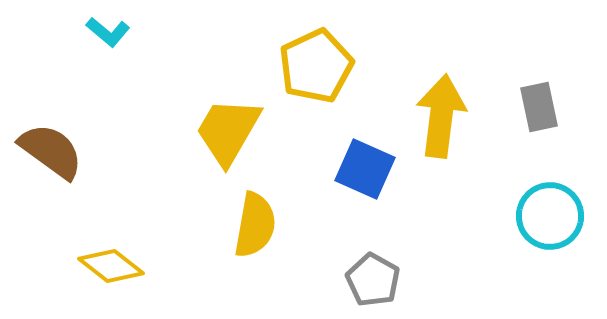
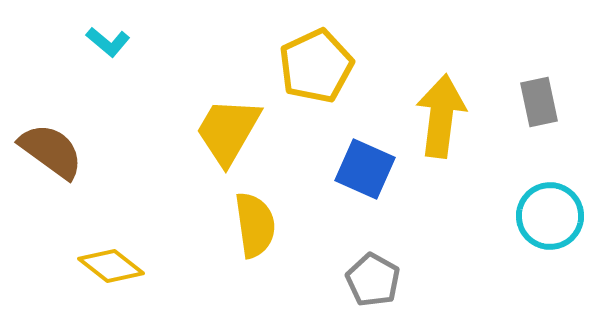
cyan L-shape: moved 10 px down
gray rectangle: moved 5 px up
yellow semicircle: rotated 18 degrees counterclockwise
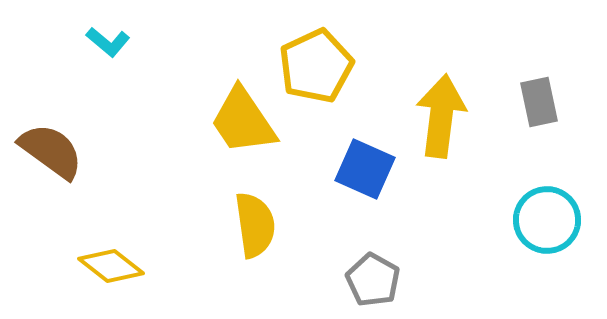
yellow trapezoid: moved 15 px right, 10 px up; rotated 64 degrees counterclockwise
cyan circle: moved 3 px left, 4 px down
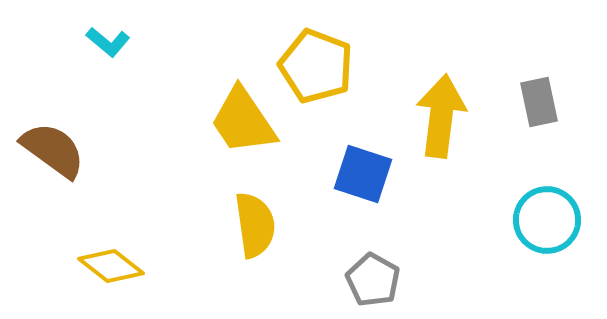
yellow pentagon: rotated 26 degrees counterclockwise
brown semicircle: moved 2 px right, 1 px up
blue square: moved 2 px left, 5 px down; rotated 6 degrees counterclockwise
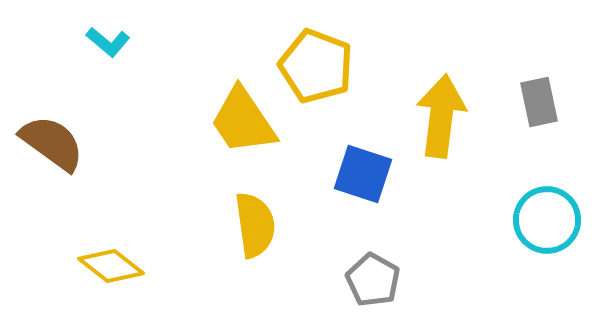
brown semicircle: moved 1 px left, 7 px up
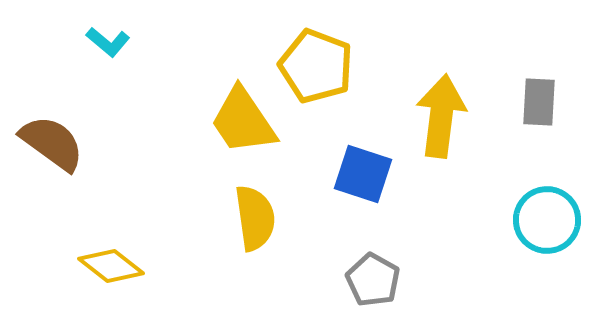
gray rectangle: rotated 15 degrees clockwise
yellow semicircle: moved 7 px up
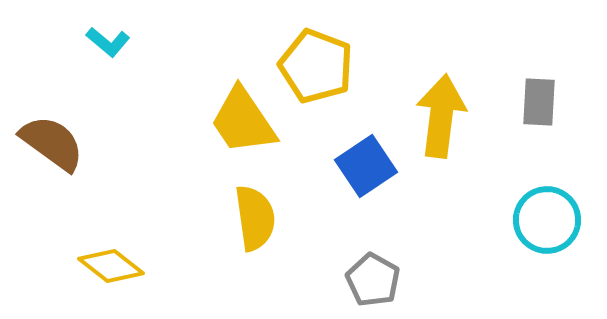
blue square: moved 3 px right, 8 px up; rotated 38 degrees clockwise
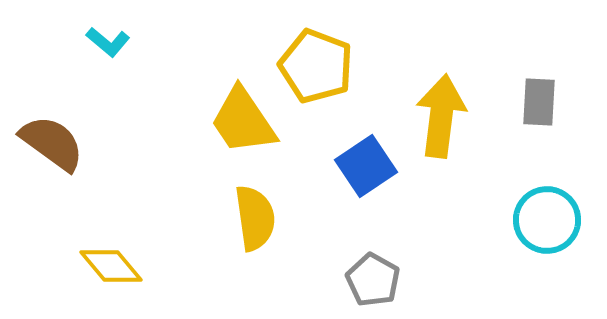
yellow diamond: rotated 12 degrees clockwise
